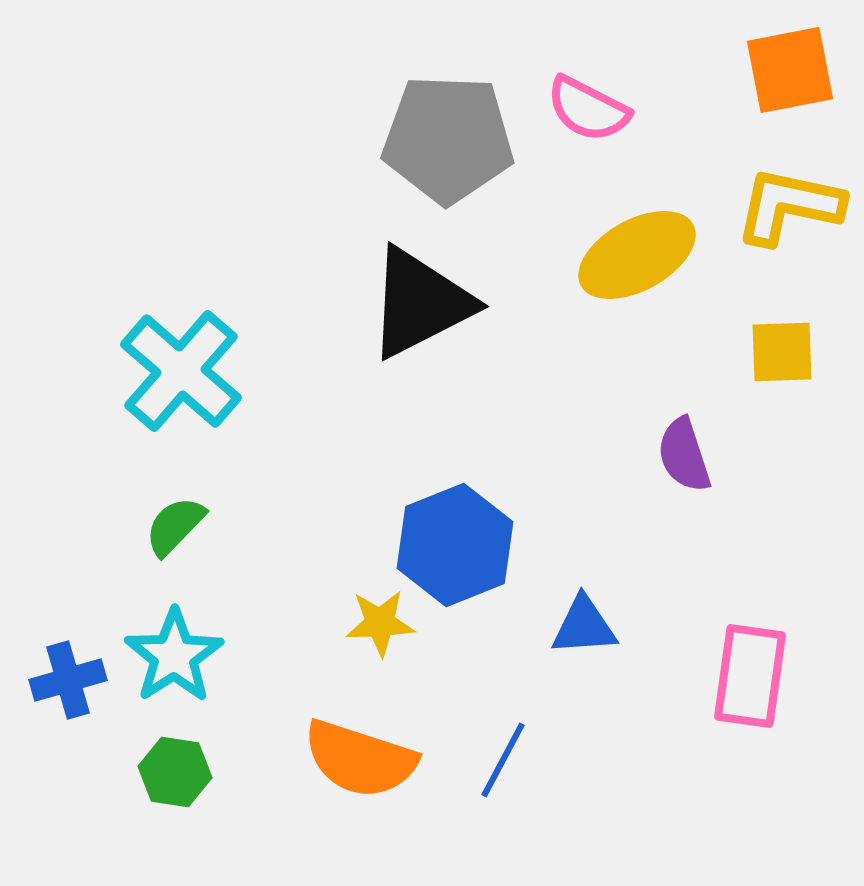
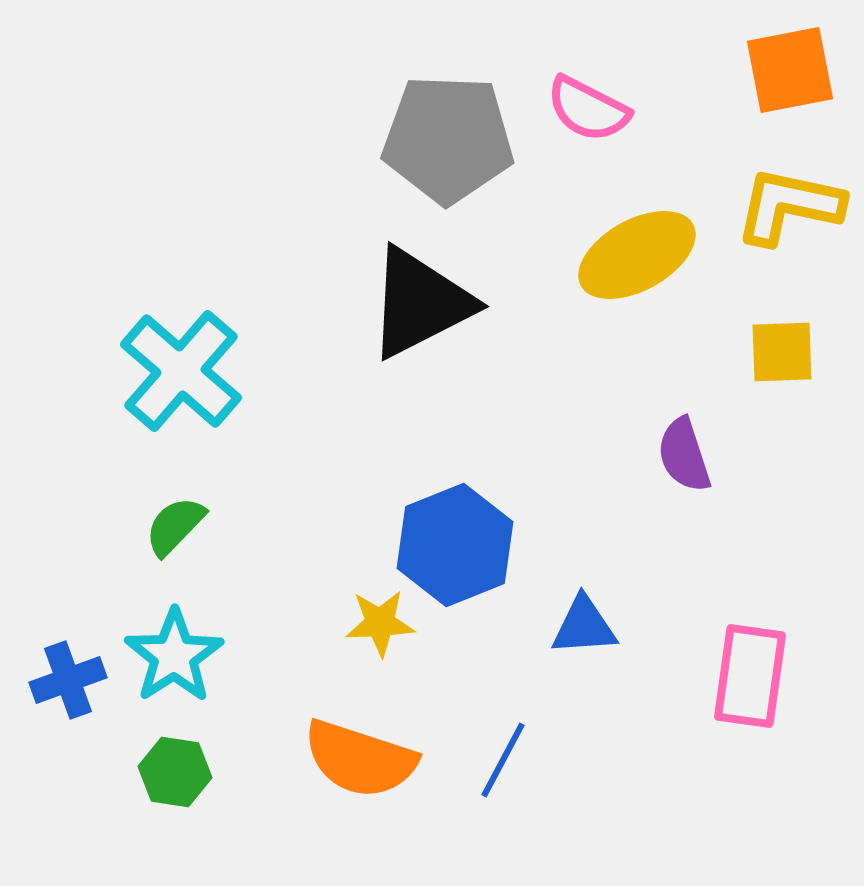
blue cross: rotated 4 degrees counterclockwise
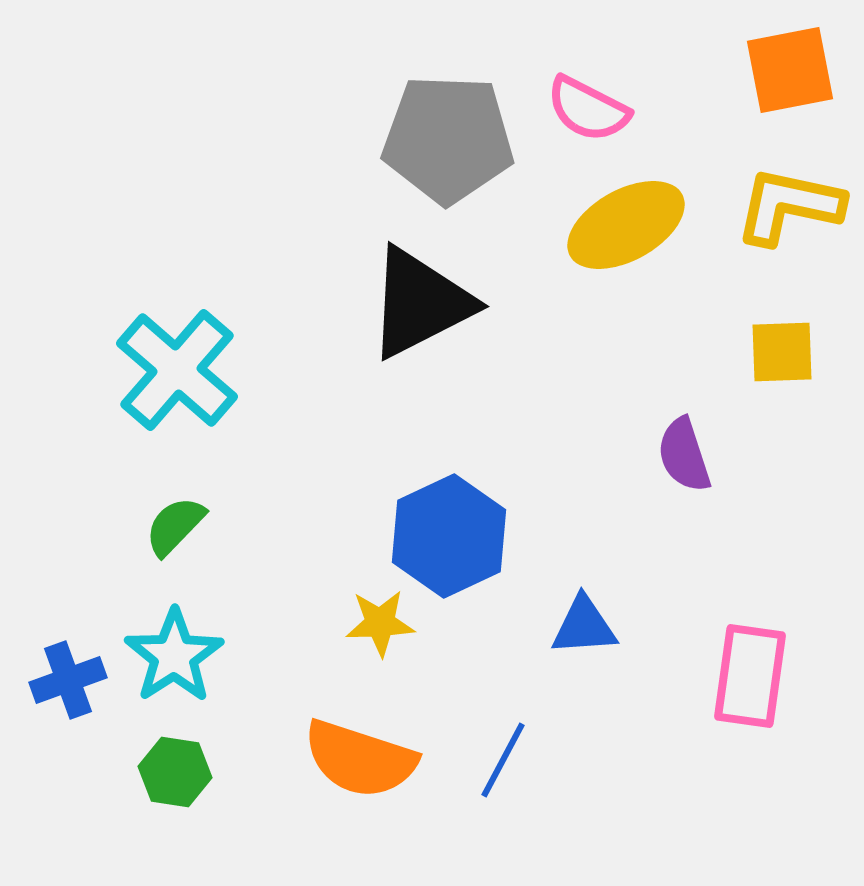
yellow ellipse: moved 11 px left, 30 px up
cyan cross: moved 4 px left, 1 px up
blue hexagon: moved 6 px left, 9 px up; rotated 3 degrees counterclockwise
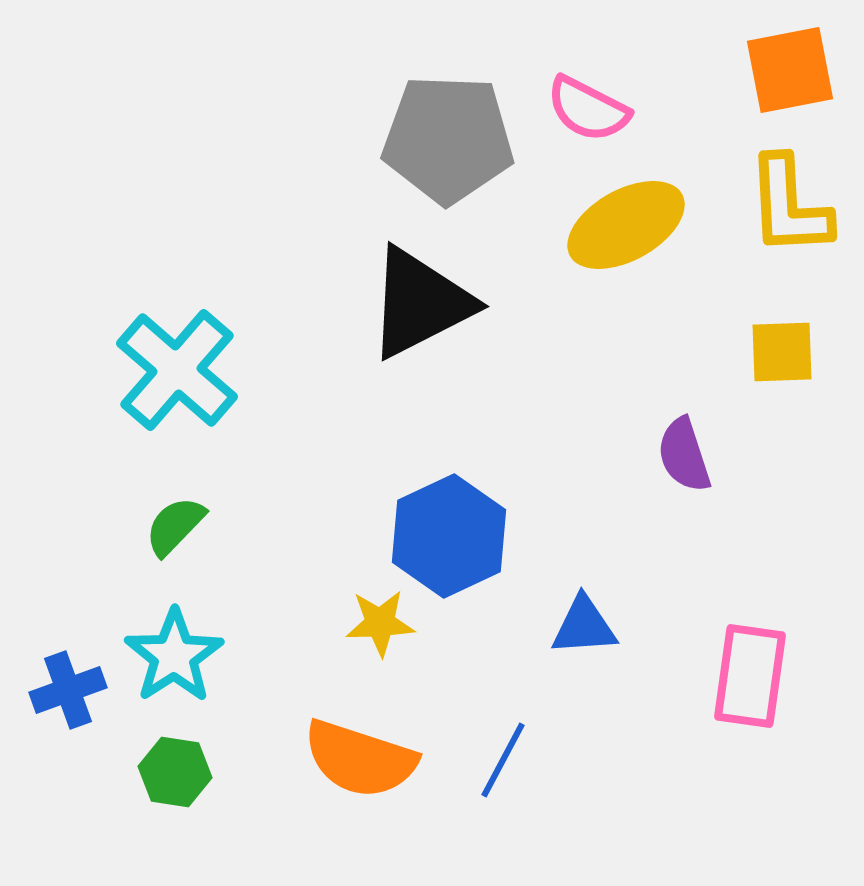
yellow L-shape: rotated 105 degrees counterclockwise
blue cross: moved 10 px down
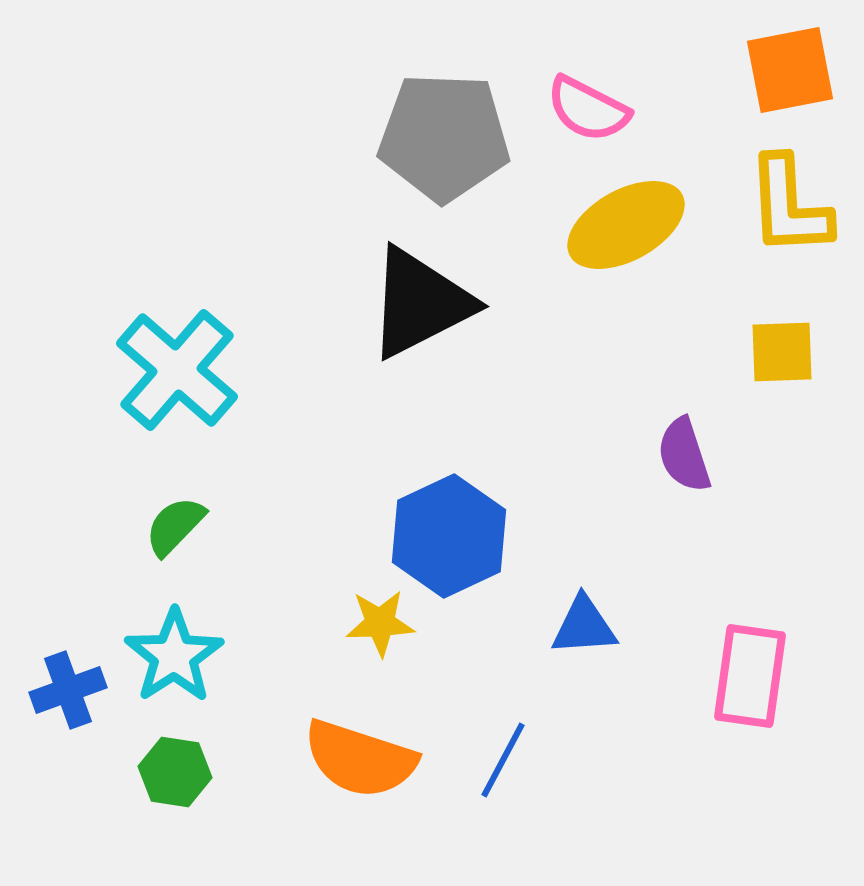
gray pentagon: moved 4 px left, 2 px up
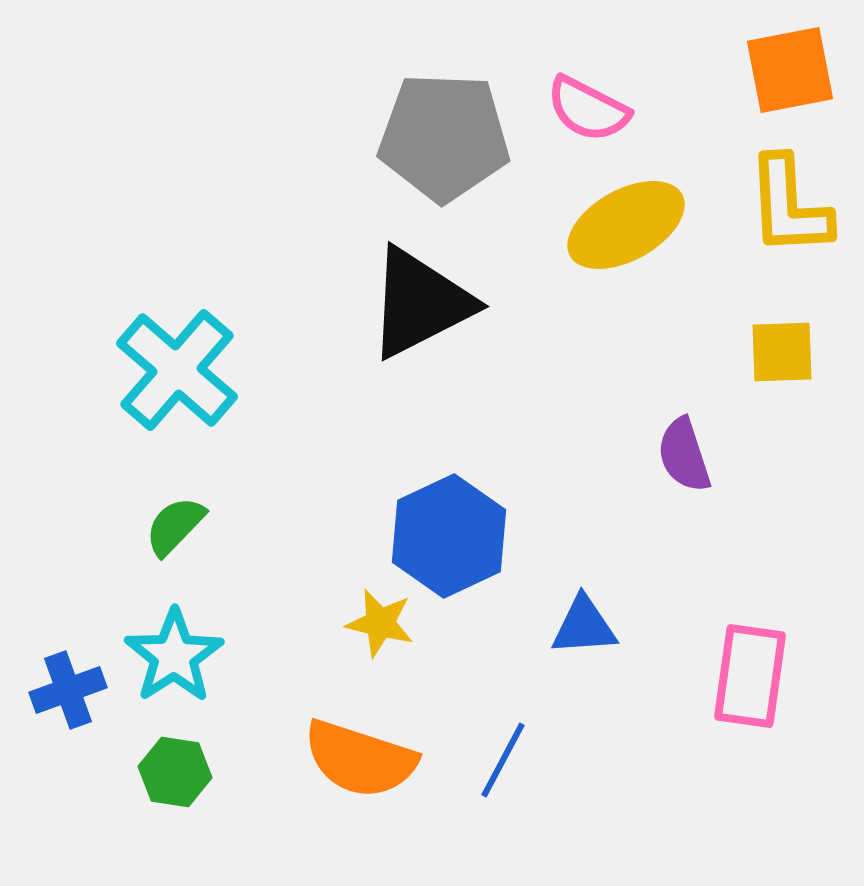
yellow star: rotated 16 degrees clockwise
